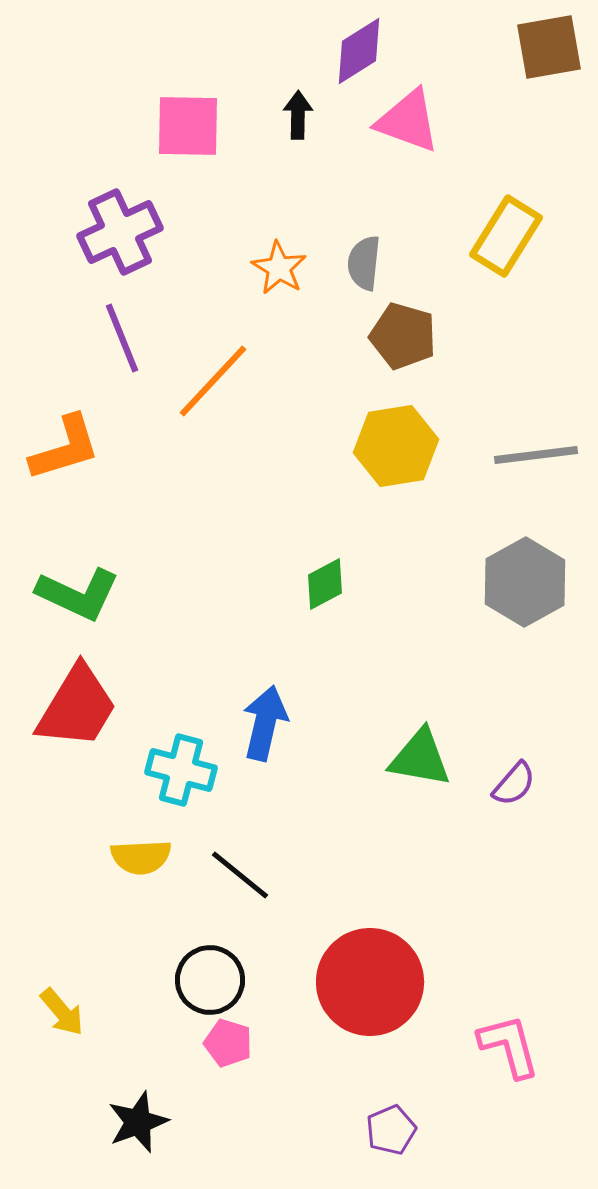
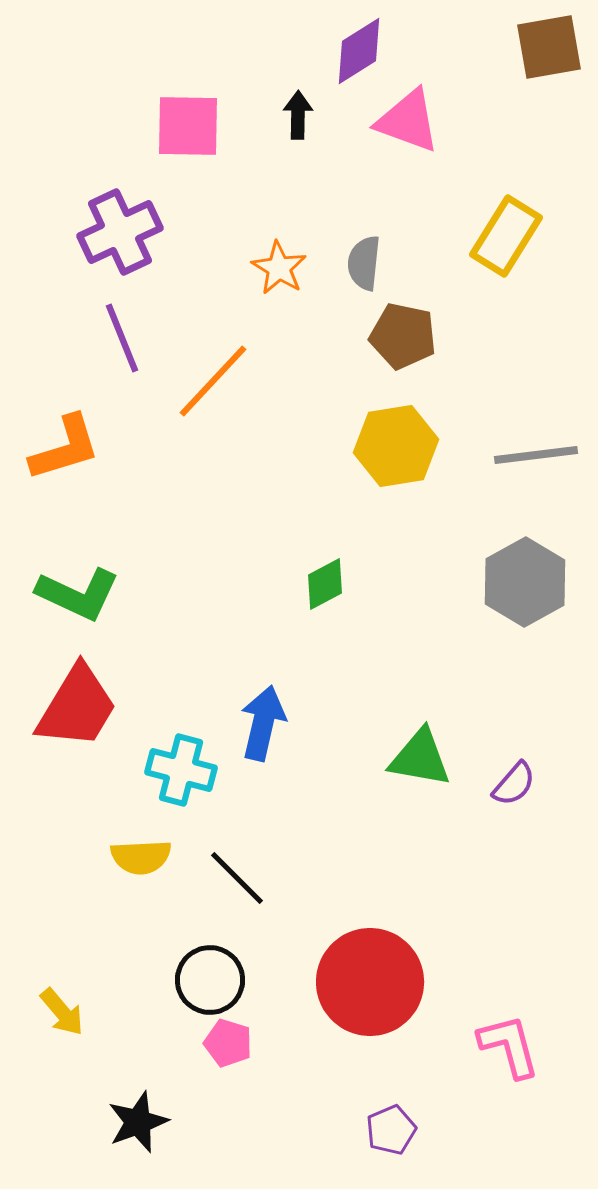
brown pentagon: rotated 4 degrees counterclockwise
blue arrow: moved 2 px left
black line: moved 3 px left, 3 px down; rotated 6 degrees clockwise
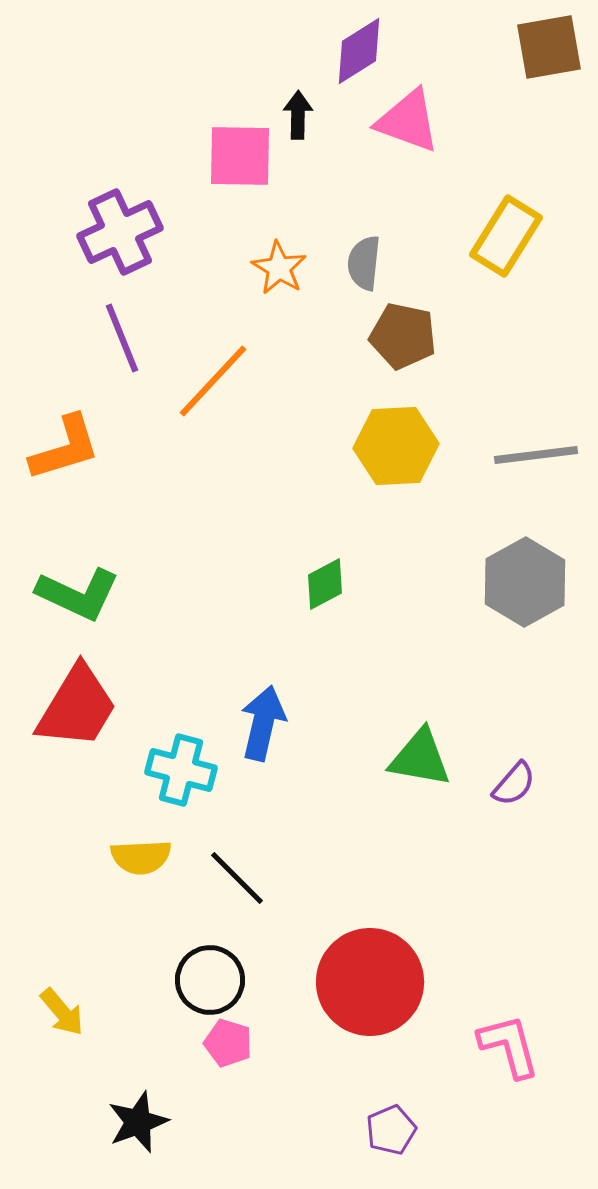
pink square: moved 52 px right, 30 px down
yellow hexagon: rotated 6 degrees clockwise
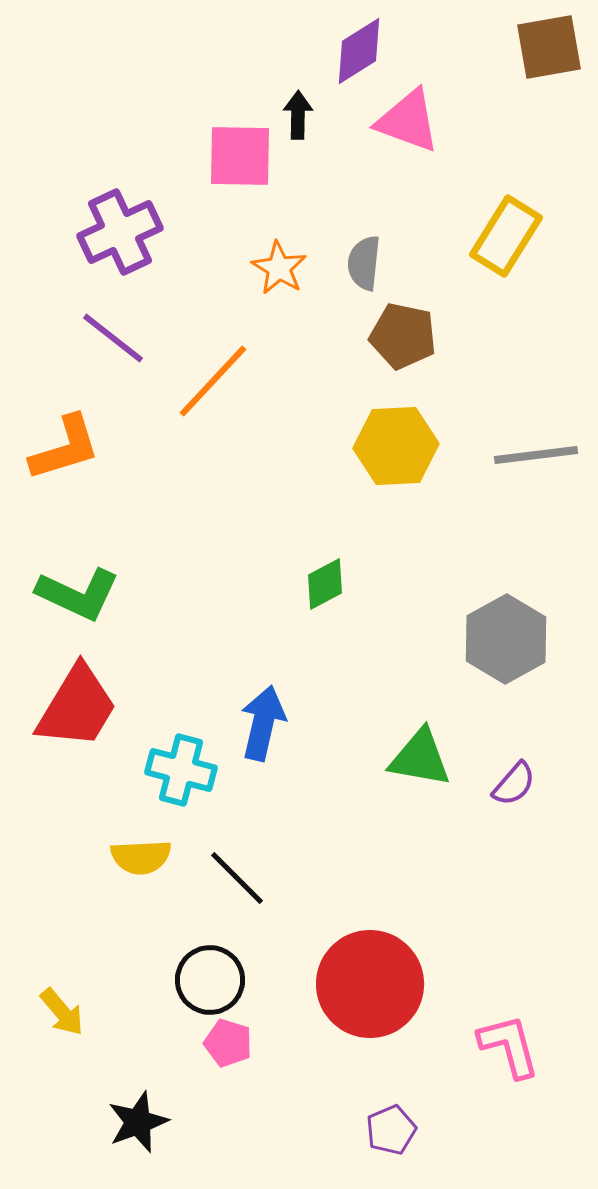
purple line: moved 9 px left; rotated 30 degrees counterclockwise
gray hexagon: moved 19 px left, 57 px down
red circle: moved 2 px down
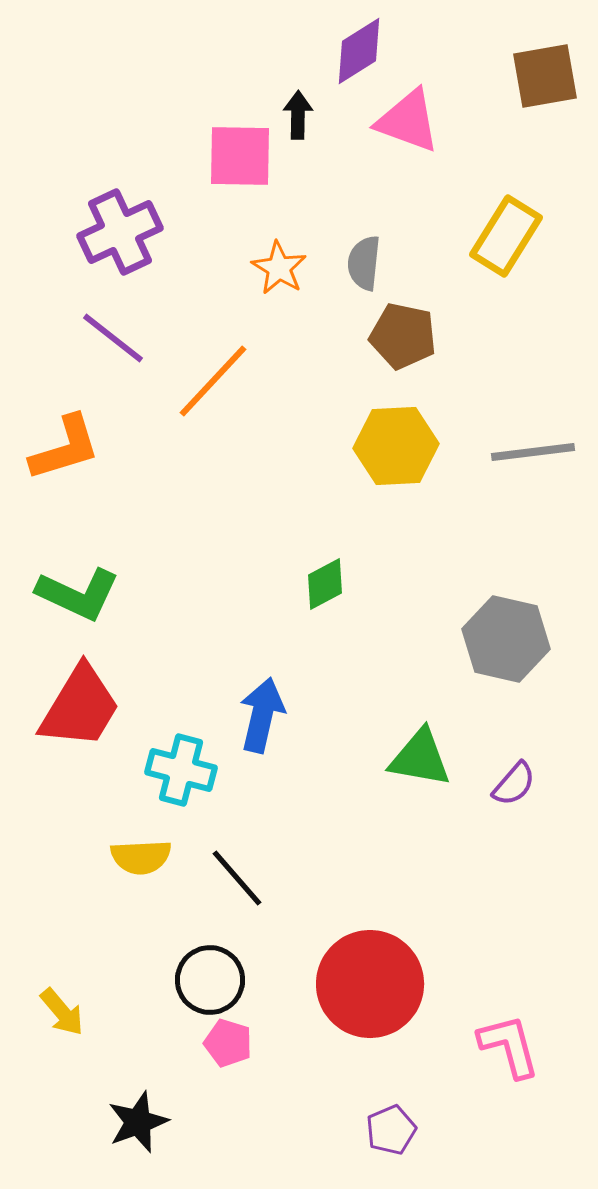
brown square: moved 4 px left, 29 px down
gray line: moved 3 px left, 3 px up
gray hexagon: rotated 18 degrees counterclockwise
red trapezoid: moved 3 px right
blue arrow: moved 1 px left, 8 px up
black line: rotated 4 degrees clockwise
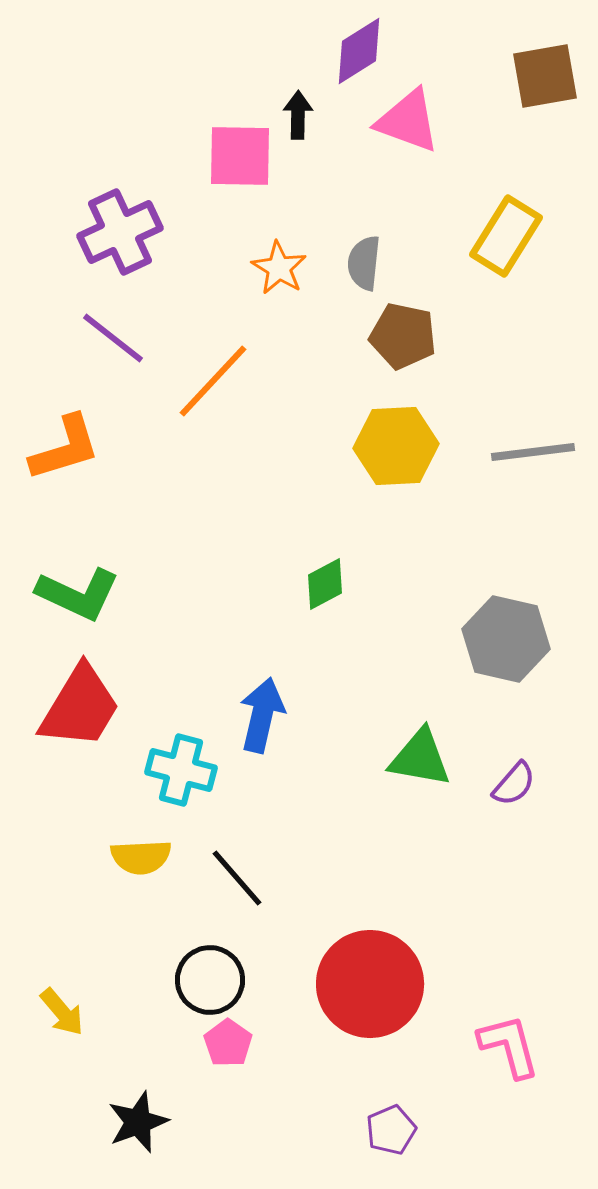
pink pentagon: rotated 18 degrees clockwise
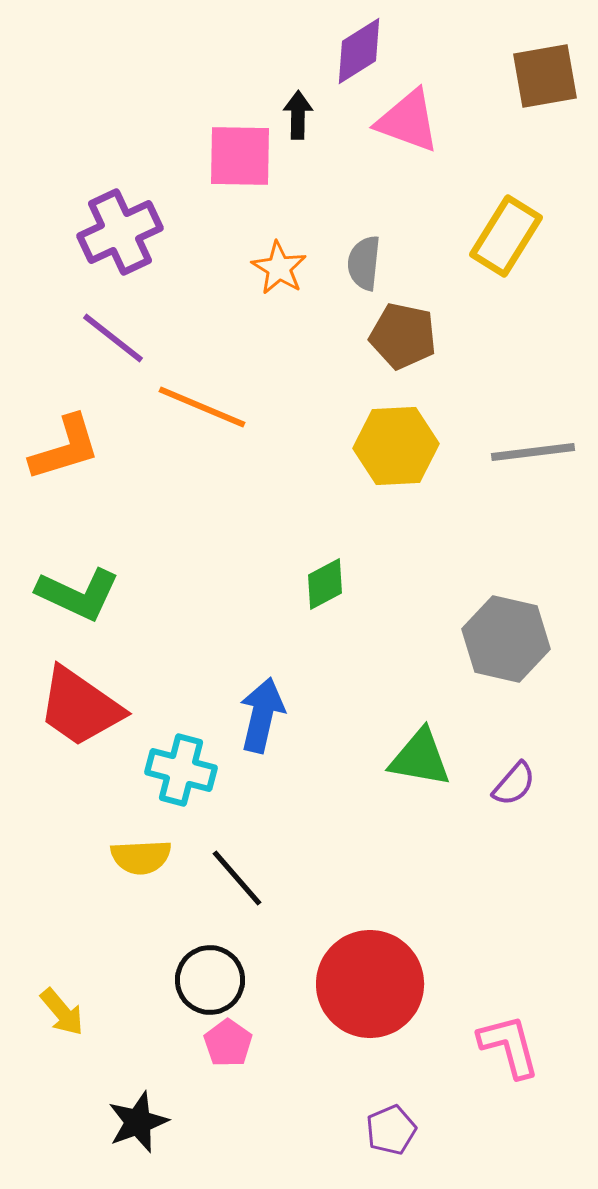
orange line: moved 11 px left, 26 px down; rotated 70 degrees clockwise
red trapezoid: rotated 94 degrees clockwise
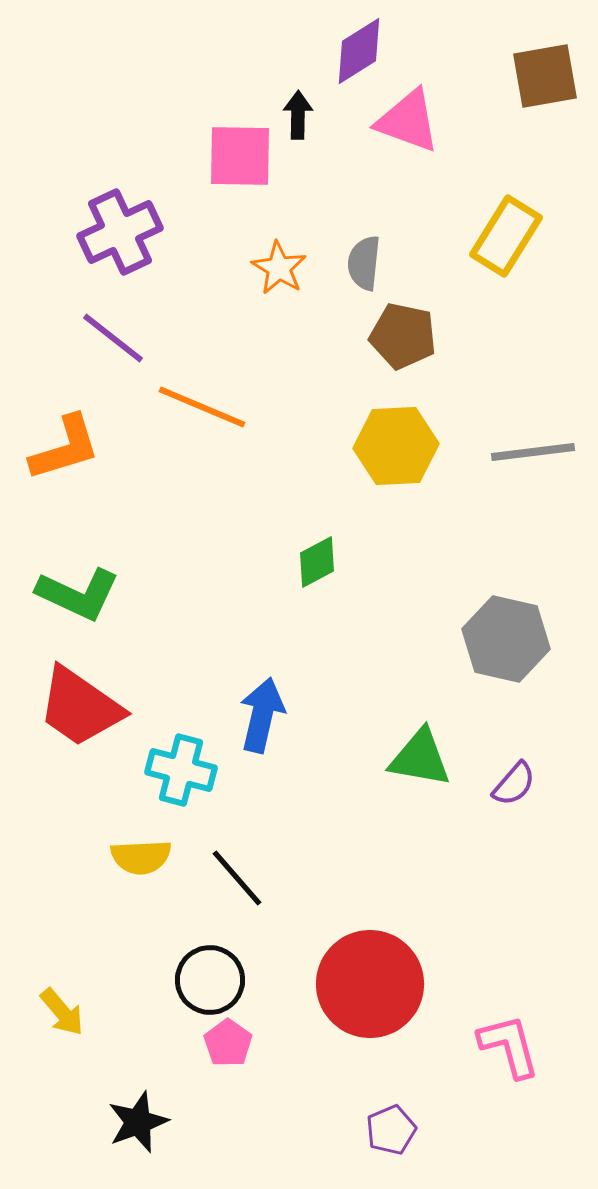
green diamond: moved 8 px left, 22 px up
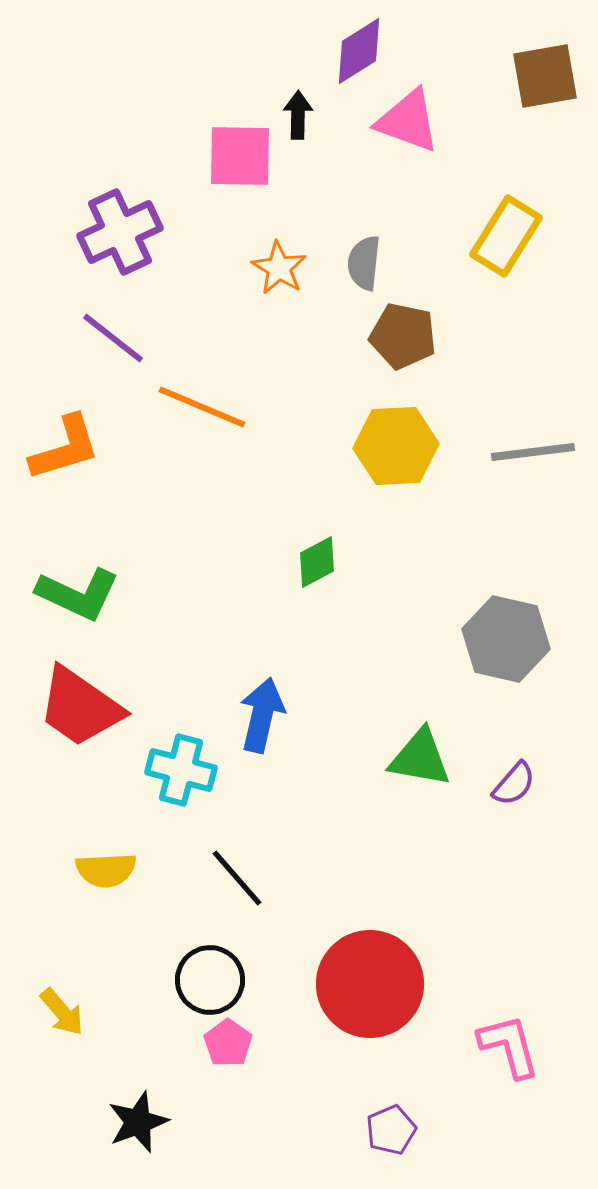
yellow semicircle: moved 35 px left, 13 px down
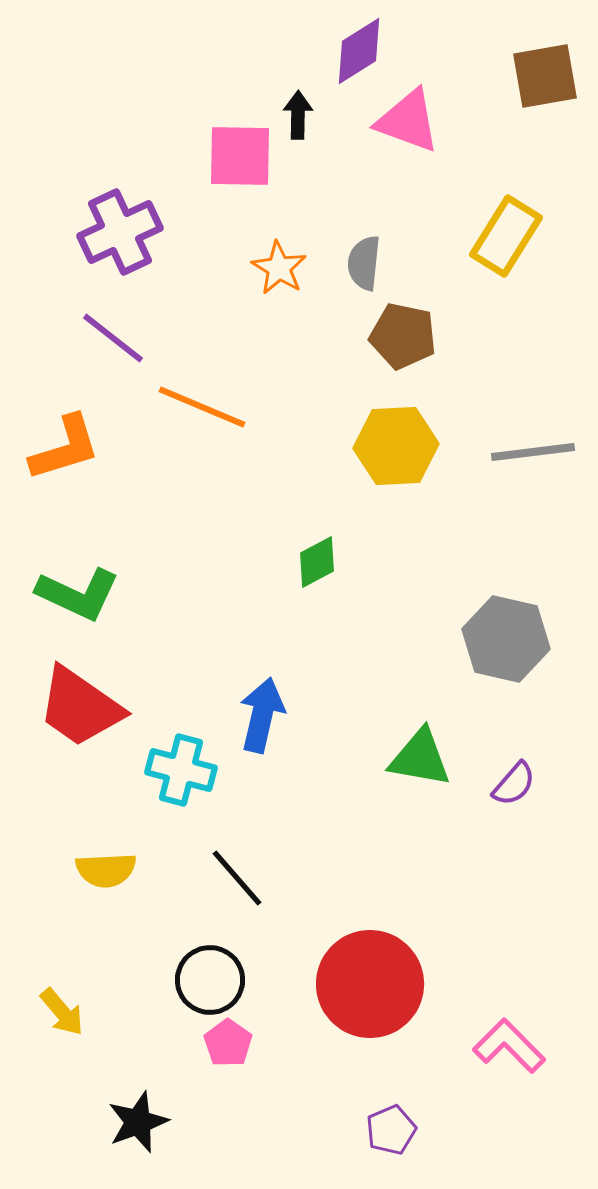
pink L-shape: rotated 30 degrees counterclockwise
